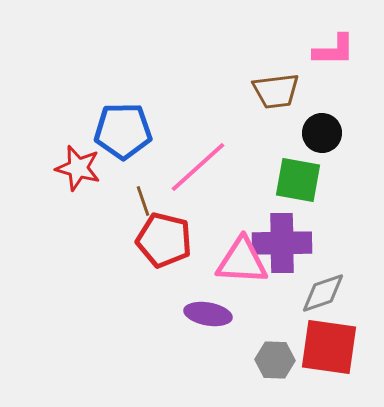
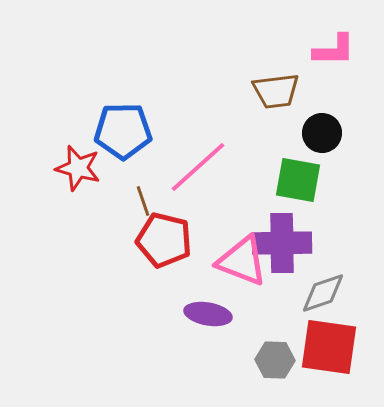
pink triangle: rotated 18 degrees clockwise
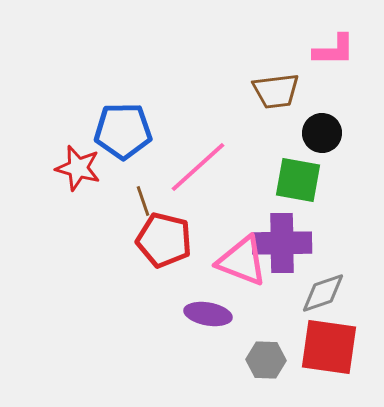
gray hexagon: moved 9 px left
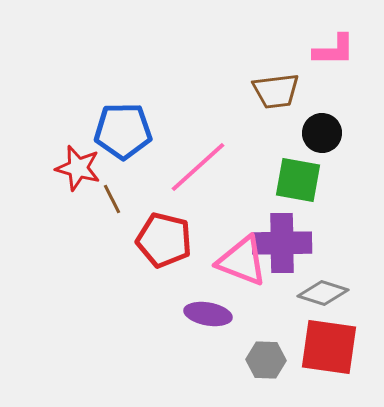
brown line: moved 31 px left, 2 px up; rotated 8 degrees counterclockwise
gray diamond: rotated 36 degrees clockwise
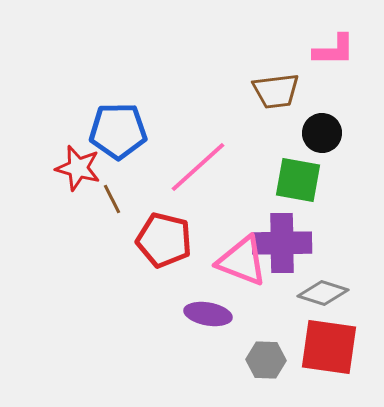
blue pentagon: moved 5 px left
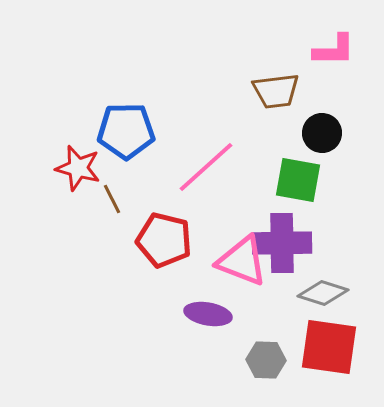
blue pentagon: moved 8 px right
pink line: moved 8 px right
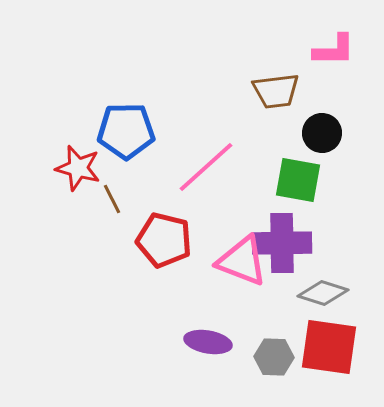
purple ellipse: moved 28 px down
gray hexagon: moved 8 px right, 3 px up
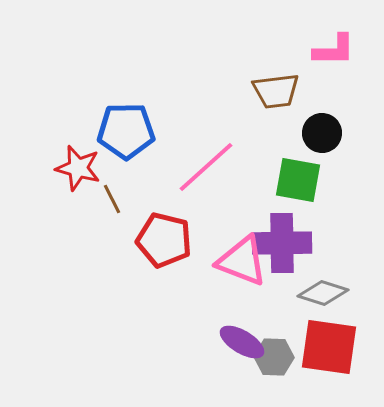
purple ellipse: moved 34 px right; rotated 21 degrees clockwise
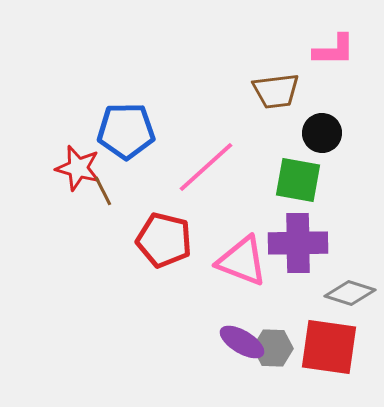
brown line: moved 9 px left, 8 px up
purple cross: moved 16 px right
gray diamond: moved 27 px right
gray hexagon: moved 1 px left, 9 px up
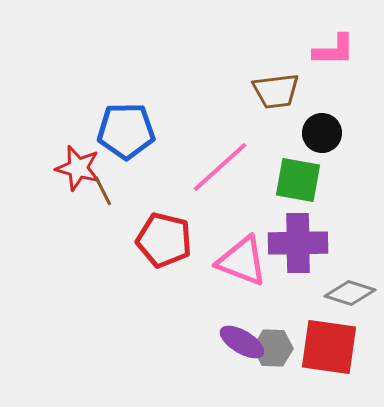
pink line: moved 14 px right
